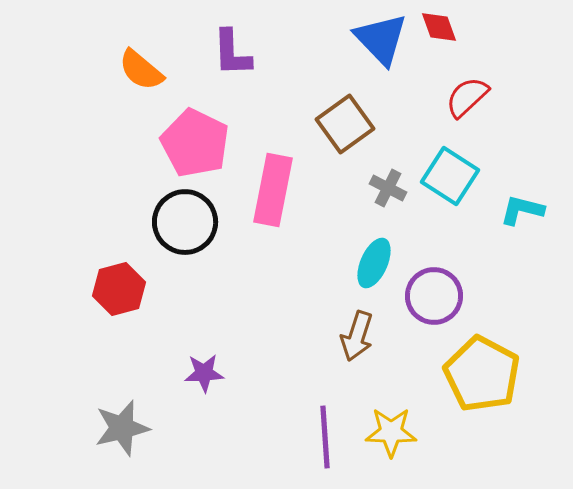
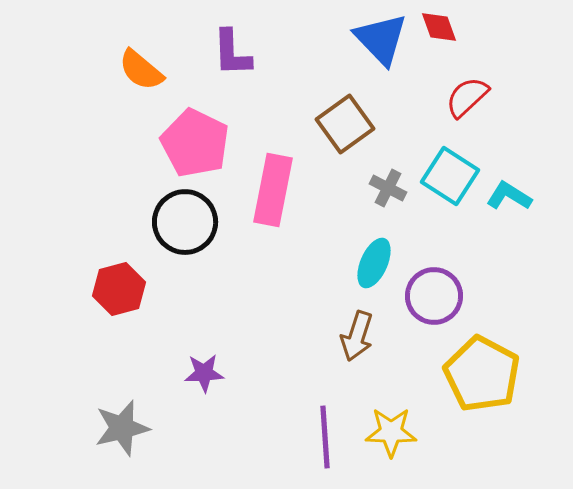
cyan L-shape: moved 13 px left, 14 px up; rotated 18 degrees clockwise
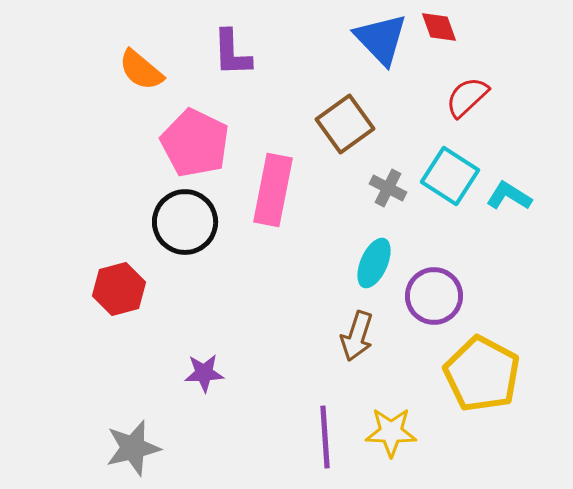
gray star: moved 11 px right, 20 px down
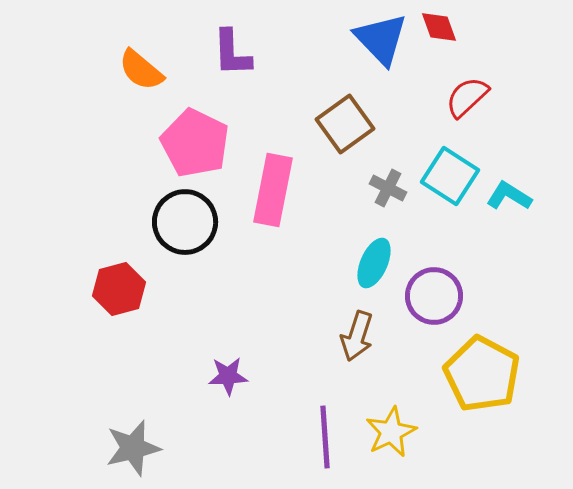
purple star: moved 24 px right, 3 px down
yellow star: rotated 27 degrees counterclockwise
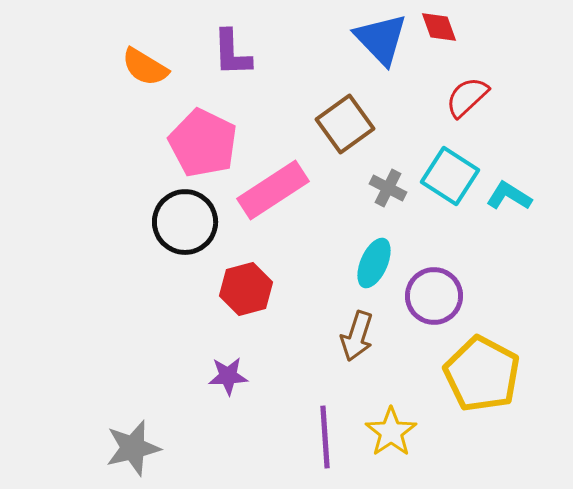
orange semicircle: moved 4 px right, 3 px up; rotated 9 degrees counterclockwise
pink pentagon: moved 8 px right
pink rectangle: rotated 46 degrees clockwise
red hexagon: moved 127 px right
yellow star: rotated 9 degrees counterclockwise
